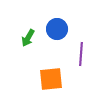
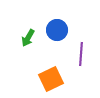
blue circle: moved 1 px down
orange square: rotated 20 degrees counterclockwise
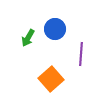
blue circle: moved 2 px left, 1 px up
orange square: rotated 15 degrees counterclockwise
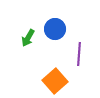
purple line: moved 2 px left
orange square: moved 4 px right, 2 px down
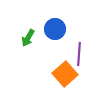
orange square: moved 10 px right, 7 px up
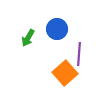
blue circle: moved 2 px right
orange square: moved 1 px up
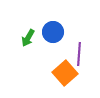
blue circle: moved 4 px left, 3 px down
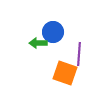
green arrow: moved 10 px right, 5 px down; rotated 60 degrees clockwise
orange square: rotated 30 degrees counterclockwise
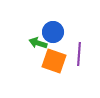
green arrow: rotated 18 degrees clockwise
orange square: moved 11 px left, 12 px up
